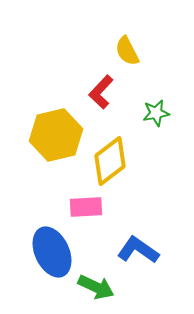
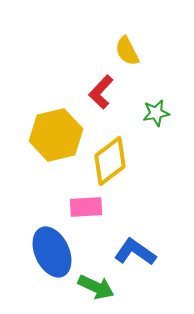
blue L-shape: moved 3 px left, 2 px down
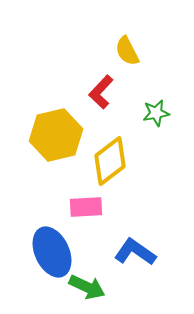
green arrow: moved 9 px left
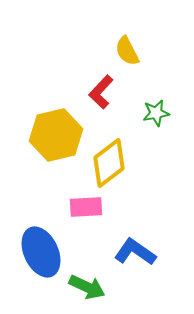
yellow diamond: moved 1 px left, 2 px down
blue ellipse: moved 11 px left
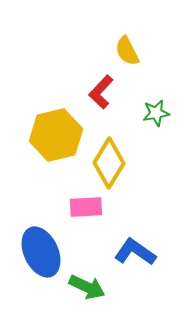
yellow diamond: rotated 21 degrees counterclockwise
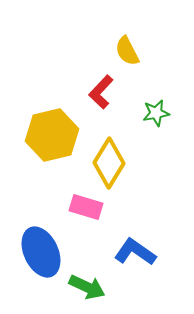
yellow hexagon: moved 4 px left
pink rectangle: rotated 20 degrees clockwise
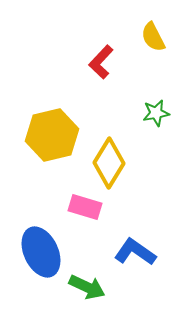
yellow semicircle: moved 26 px right, 14 px up
red L-shape: moved 30 px up
pink rectangle: moved 1 px left
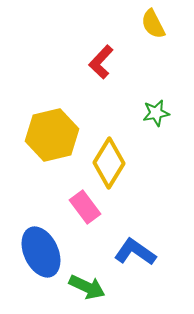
yellow semicircle: moved 13 px up
pink rectangle: rotated 36 degrees clockwise
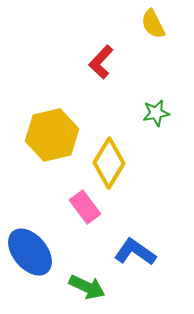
blue ellipse: moved 11 px left; rotated 15 degrees counterclockwise
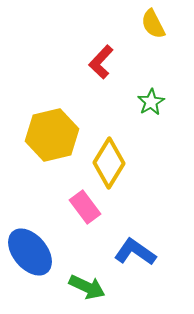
green star: moved 5 px left, 11 px up; rotated 20 degrees counterclockwise
